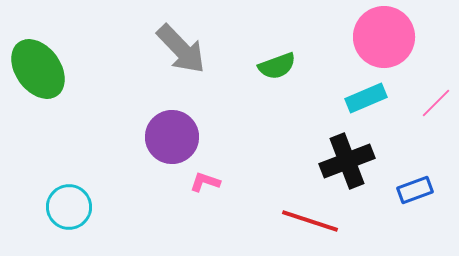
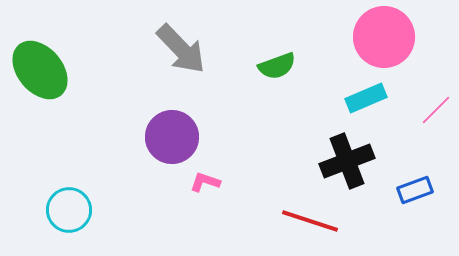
green ellipse: moved 2 px right, 1 px down; rotated 4 degrees counterclockwise
pink line: moved 7 px down
cyan circle: moved 3 px down
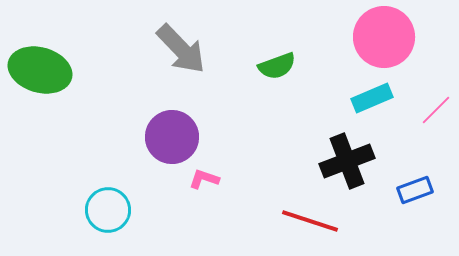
green ellipse: rotated 34 degrees counterclockwise
cyan rectangle: moved 6 px right
pink L-shape: moved 1 px left, 3 px up
cyan circle: moved 39 px right
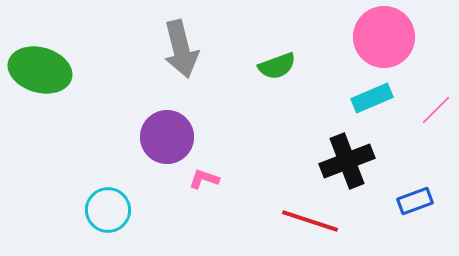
gray arrow: rotated 30 degrees clockwise
purple circle: moved 5 px left
blue rectangle: moved 11 px down
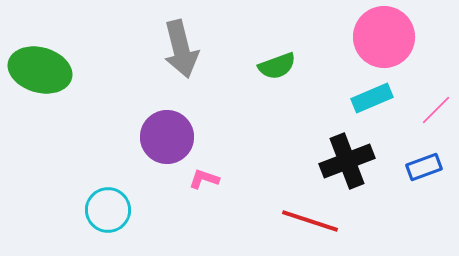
blue rectangle: moved 9 px right, 34 px up
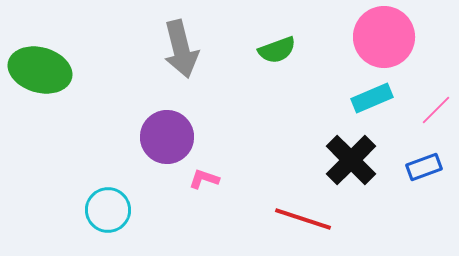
green semicircle: moved 16 px up
black cross: moved 4 px right, 1 px up; rotated 24 degrees counterclockwise
red line: moved 7 px left, 2 px up
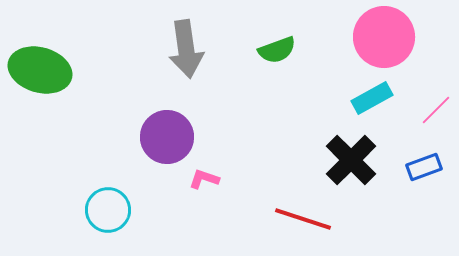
gray arrow: moved 5 px right; rotated 6 degrees clockwise
cyan rectangle: rotated 6 degrees counterclockwise
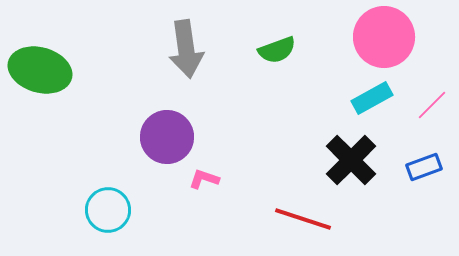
pink line: moved 4 px left, 5 px up
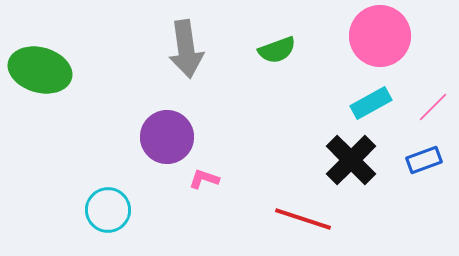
pink circle: moved 4 px left, 1 px up
cyan rectangle: moved 1 px left, 5 px down
pink line: moved 1 px right, 2 px down
blue rectangle: moved 7 px up
